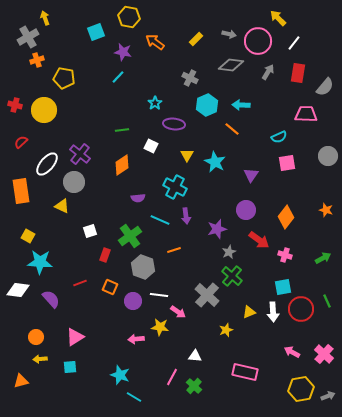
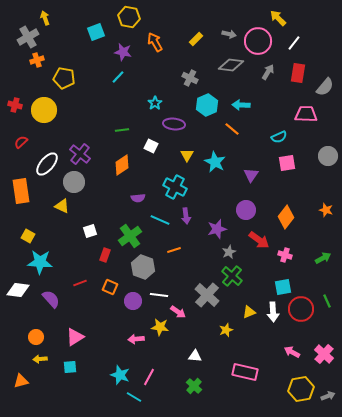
orange arrow at (155, 42): rotated 24 degrees clockwise
pink line at (172, 377): moved 23 px left
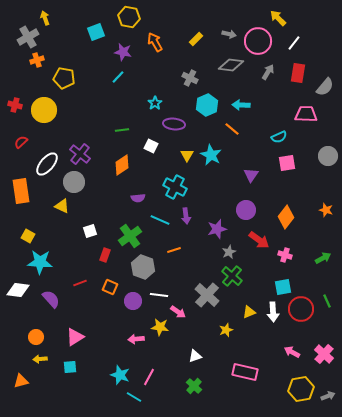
cyan star at (215, 162): moved 4 px left, 7 px up
white triangle at (195, 356): rotated 24 degrees counterclockwise
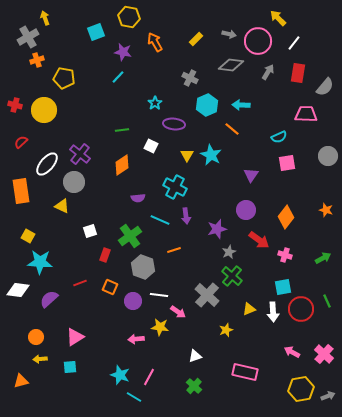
purple semicircle at (51, 299): moved 2 px left; rotated 90 degrees counterclockwise
yellow triangle at (249, 312): moved 3 px up
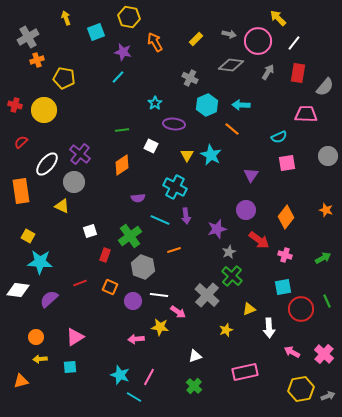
yellow arrow at (45, 18): moved 21 px right
white arrow at (273, 312): moved 4 px left, 16 px down
pink rectangle at (245, 372): rotated 25 degrees counterclockwise
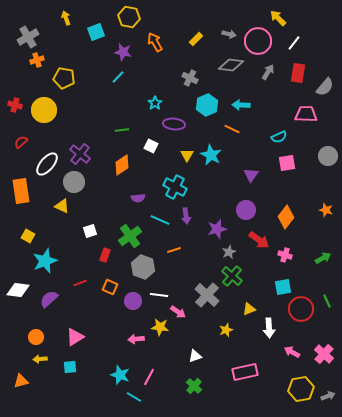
orange line at (232, 129): rotated 14 degrees counterclockwise
cyan star at (40, 262): moved 5 px right, 1 px up; rotated 25 degrees counterclockwise
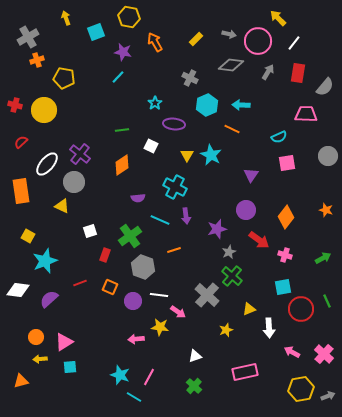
pink triangle at (75, 337): moved 11 px left, 5 px down
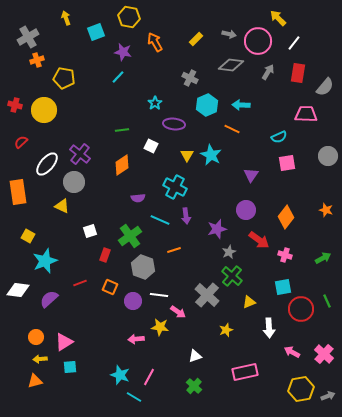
orange rectangle at (21, 191): moved 3 px left, 1 px down
yellow triangle at (249, 309): moved 7 px up
orange triangle at (21, 381): moved 14 px right
